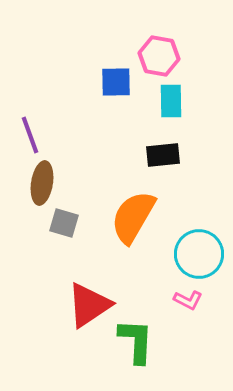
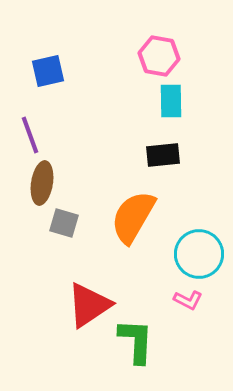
blue square: moved 68 px left, 11 px up; rotated 12 degrees counterclockwise
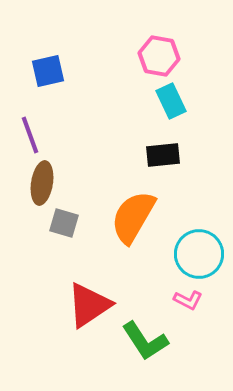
cyan rectangle: rotated 24 degrees counterclockwise
green L-shape: moved 9 px right; rotated 144 degrees clockwise
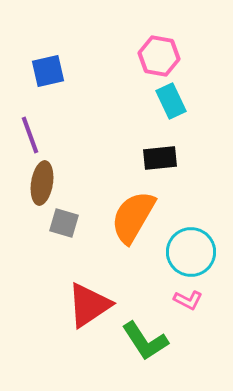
black rectangle: moved 3 px left, 3 px down
cyan circle: moved 8 px left, 2 px up
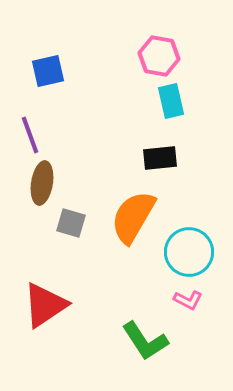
cyan rectangle: rotated 12 degrees clockwise
gray square: moved 7 px right
cyan circle: moved 2 px left
red triangle: moved 44 px left
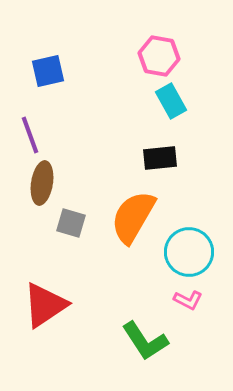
cyan rectangle: rotated 16 degrees counterclockwise
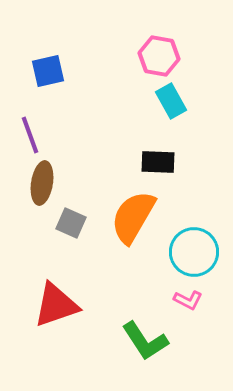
black rectangle: moved 2 px left, 4 px down; rotated 8 degrees clockwise
gray square: rotated 8 degrees clockwise
cyan circle: moved 5 px right
red triangle: moved 11 px right; rotated 15 degrees clockwise
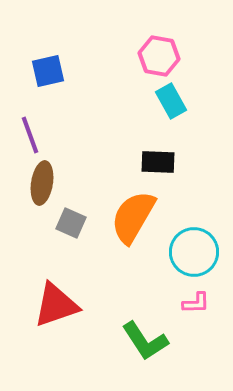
pink L-shape: moved 8 px right, 3 px down; rotated 28 degrees counterclockwise
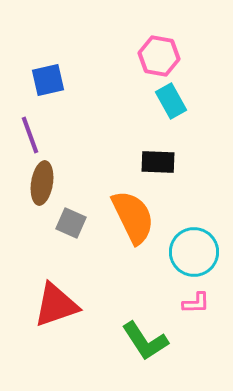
blue square: moved 9 px down
orange semicircle: rotated 124 degrees clockwise
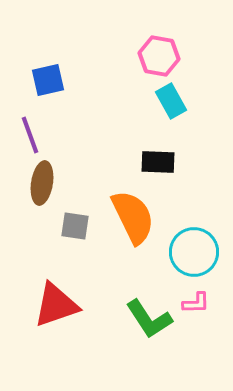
gray square: moved 4 px right, 3 px down; rotated 16 degrees counterclockwise
green L-shape: moved 4 px right, 22 px up
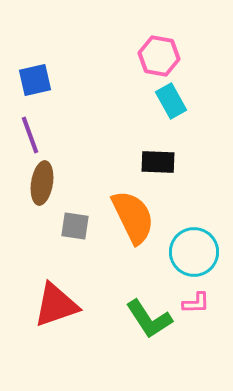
blue square: moved 13 px left
